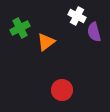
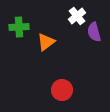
white cross: rotated 24 degrees clockwise
green cross: moved 1 px left, 1 px up; rotated 24 degrees clockwise
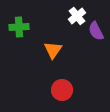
purple semicircle: moved 2 px right, 1 px up; rotated 12 degrees counterclockwise
orange triangle: moved 7 px right, 8 px down; rotated 18 degrees counterclockwise
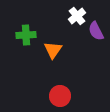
green cross: moved 7 px right, 8 px down
red circle: moved 2 px left, 6 px down
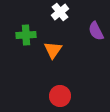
white cross: moved 17 px left, 4 px up
